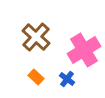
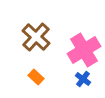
blue cross: moved 16 px right
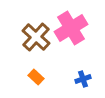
pink cross: moved 13 px left, 22 px up
blue cross: rotated 35 degrees clockwise
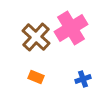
orange rectangle: rotated 21 degrees counterclockwise
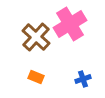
pink cross: moved 1 px left, 4 px up
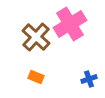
blue cross: moved 6 px right
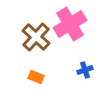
blue cross: moved 4 px left, 9 px up
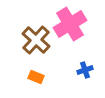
brown cross: moved 3 px down
